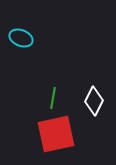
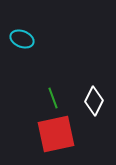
cyan ellipse: moved 1 px right, 1 px down
green line: rotated 30 degrees counterclockwise
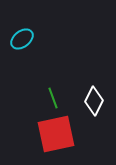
cyan ellipse: rotated 60 degrees counterclockwise
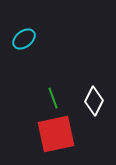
cyan ellipse: moved 2 px right
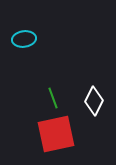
cyan ellipse: rotated 30 degrees clockwise
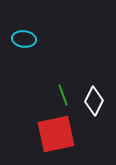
cyan ellipse: rotated 15 degrees clockwise
green line: moved 10 px right, 3 px up
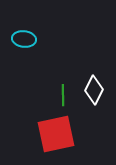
green line: rotated 20 degrees clockwise
white diamond: moved 11 px up
